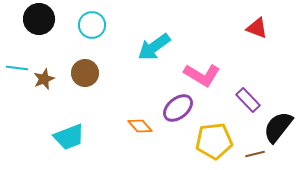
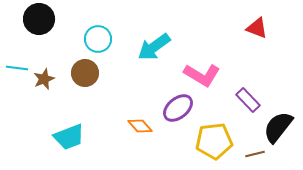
cyan circle: moved 6 px right, 14 px down
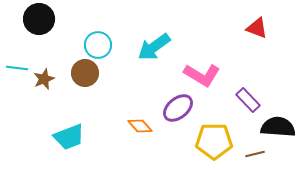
cyan circle: moved 6 px down
black semicircle: rotated 56 degrees clockwise
yellow pentagon: rotated 6 degrees clockwise
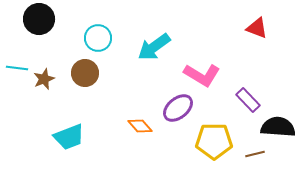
cyan circle: moved 7 px up
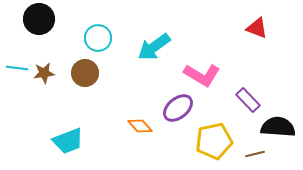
brown star: moved 6 px up; rotated 15 degrees clockwise
cyan trapezoid: moved 1 px left, 4 px down
yellow pentagon: rotated 12 degrees counterclockwise
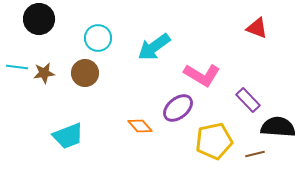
cyan line: moved 1 px up
cyan trapezoid: moved 5 px up
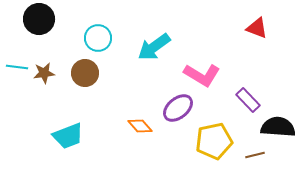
brown line: moved 1 px down
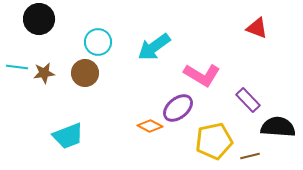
cyan circle: moved 4 px down
orange diamond: moved 10 px right; rotated 20 degrees counterclockwise
brown line: moved 5 px left, 1 px down
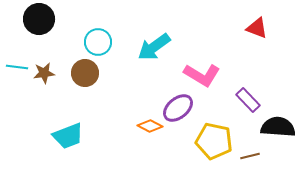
yellow pentagon: rotated 24 degrees clockwise
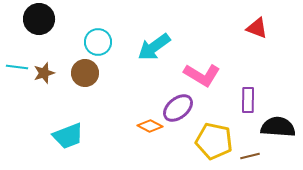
brown star: rotated 10 degrees counterclockwise
purple rectangle: rotated 45 degrees clockwise
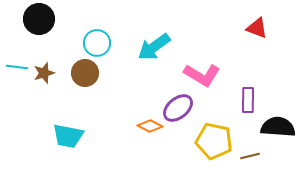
cyan circle: moved 1 px left, 1 px down
cyan trapezoid: rotated 32 degrees clockwise
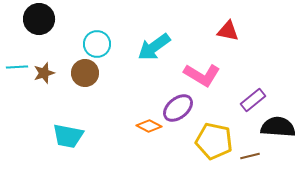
red triangle: moved 29 px left, 3 px down; rotated 10 degrees counterclockwise
cyan circle: moved 1 px down
cyan line: rotated 10 degrees counterclockwise
purple rectangle: moved 5 px right; rotated 50 degrees clockwise
orange diamond: moved 1 px left
